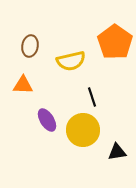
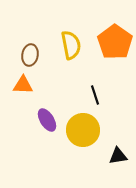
brown ellipse: moved 9 px down
yellow semicircle: moved 16 px up; rotated 88 degrees counterclockwise
black line: moved 3 px right, 2 px up
black triangle: moved 1 px right, 4 px down
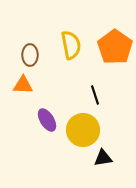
orange pentagon: moved 5 px down
brown ellipse: rotated 10 degrees counterclockwise
black triangle: moved 15 px left, 2 px down
